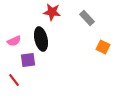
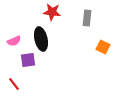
gray rectangle: rotated 49 degrees clockwise
red line: moved 4 px down
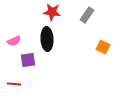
gray rectangle: moved 3 px up; rotated 28 degrees clockwise
black ellipse: moved 6 px right; rotated 10 degrees clockwise
red line: rotated 48 degrees counterclockwise
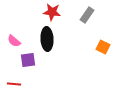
pink semicircle: rotated 64 degrees clockwise
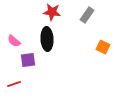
red line: rotated 24 degrees counterclockwise
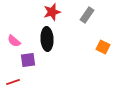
red star: rotated 24 degrees counterclockwise
red line: moved 1 px left, 2 px up
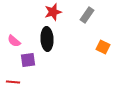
red star: moved 1 px right
red line: rotated 24 degrees clockwise
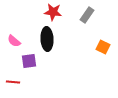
red star: rotated 24 degrees clockwise
purple square: moved 1 px right, 1 px down
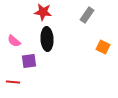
red star: moved 10 px left
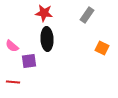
red star: moved 1 px right, 1 px down
pink semicircle: moved 2 px left, 5 px down
orange square: moved 1 px left, 1 px down
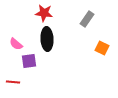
gray rectangle: moved 4 px down
pink semicircle: moved 4 px right, 2 px up
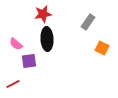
red star: moved 1 px left, 1 px down; rotated 18 degrees counterclockwise
gray rectangle: moved 1 px right, 3 px down
red line: moved 2 px down; rotated 32 degrees counterclockwise
